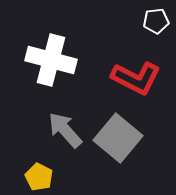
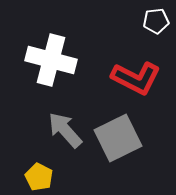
gray square: rotated 24 degrees clockwise
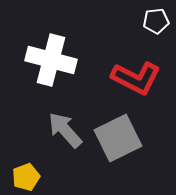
yellow pentagon: moved 13 px left; rotated 24 degrees clockwise
